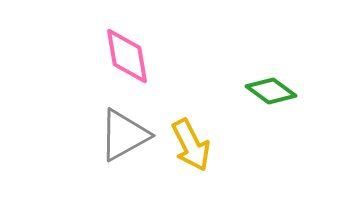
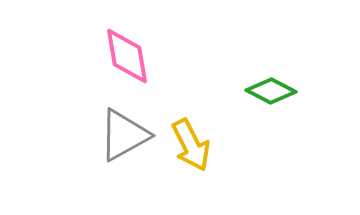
green diamond: rotated 9 degrees counterclockwise
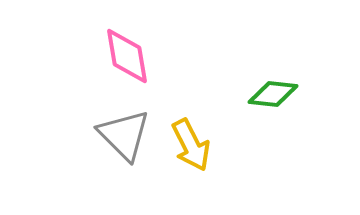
green diamond: moved 2 px right, 3 px down; rotated 21 degrees counterclockwise
gray triangle: rotated 46 degrees counterclockwise
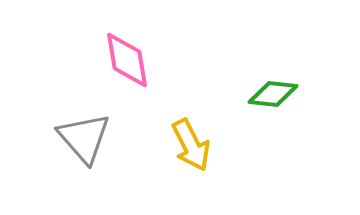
pink diamond: moved 4 px down
gray triangle: moved 40 px left, 3 px down; rotated 4 degrees clockwise
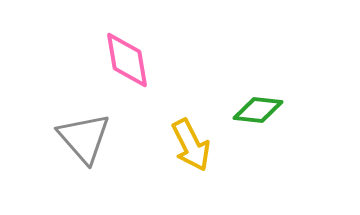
green diamond: moved 15 px left, 16 px down
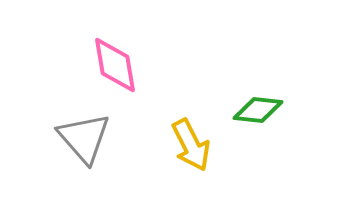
pink diamond: moved 12 px left, 5 px down
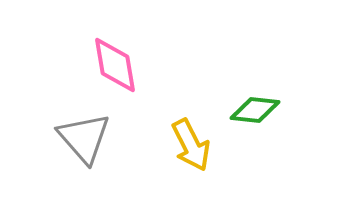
green diamond: moved 3 px left
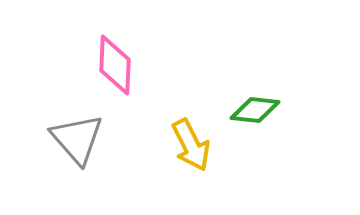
pink diamond: rotated 12 degrees clockwise
gray triangle: moved 7 px left, 1 px down
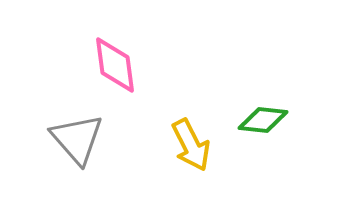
pink diamond: rotated 10 degrees counterclockwise
green diamond: moved 8 px right, 10 px down
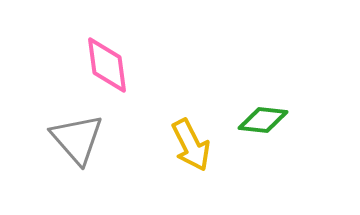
pink diamond: moved 8 px left
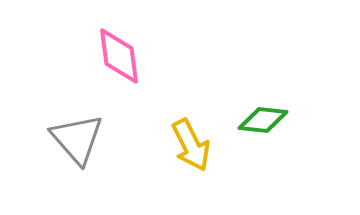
pink diamond: moved 12 px right, 9 px up
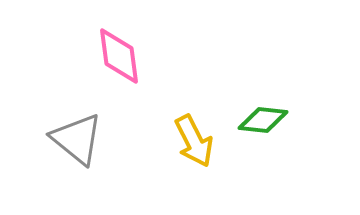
gray triangle: rotated 10 degrees counterclockwise
yellow arrow: moved 3 px right, 4 px up
